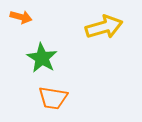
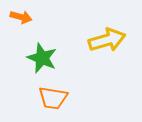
yellow arrow: moved 3 px right, 13 px down
green star: rotated 8 degrees counterclockwise
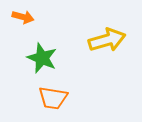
orange arrow: moved 2 px right
